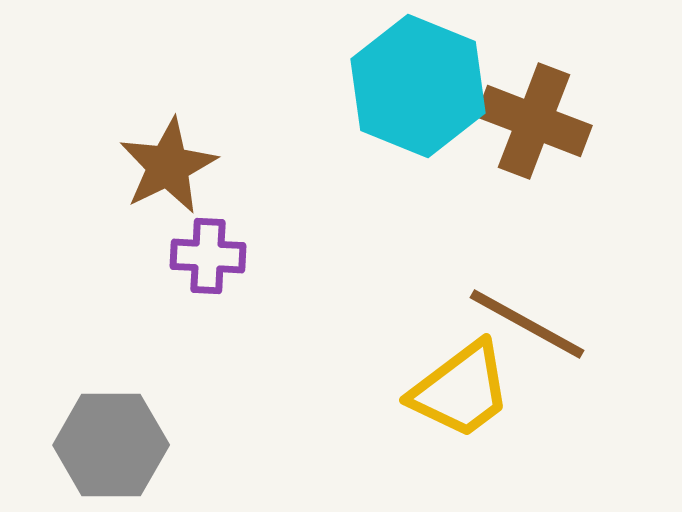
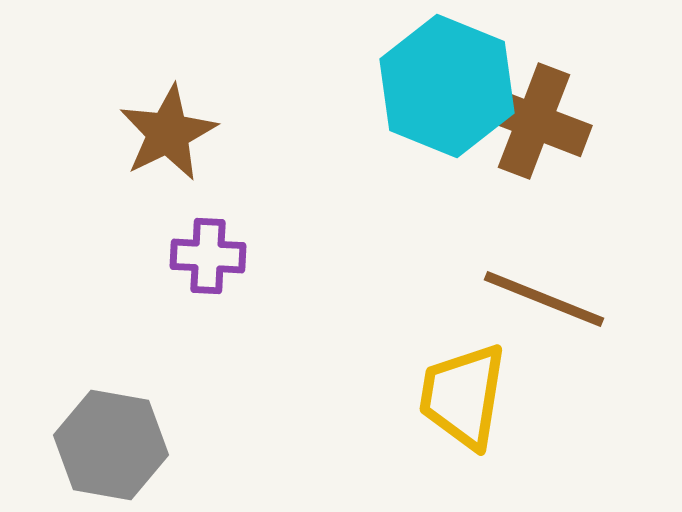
cyan hexagon: moved 29 px right
brown star: moved 33 px up
brown line: moved 17 px right, 25 px up; rotated 7 degrees counterclockwise
yellow trapezoid: moved 2 px right, 6 px down; rotated 136 degrees clockwise
gray hexagon: rotated 10 degrees clockwise
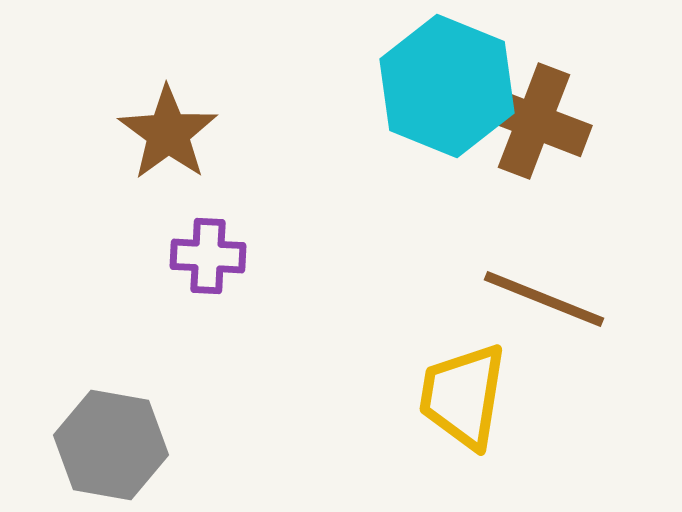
brown star: rotated 10 degrees counterclockwise
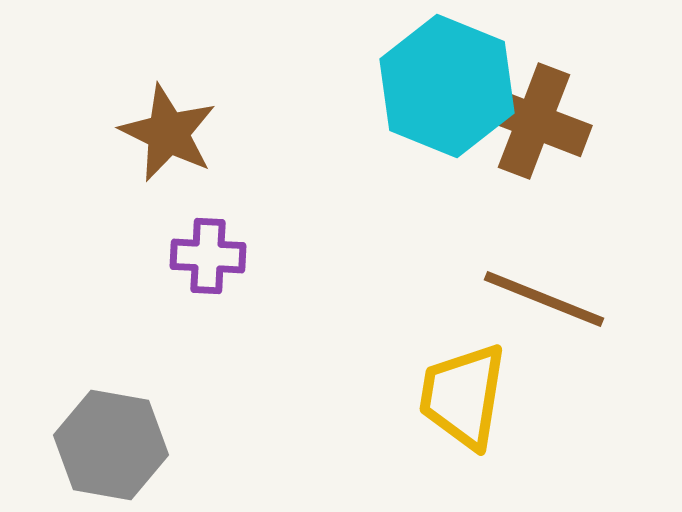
brown star: rotated 10 degrees counterclockwise
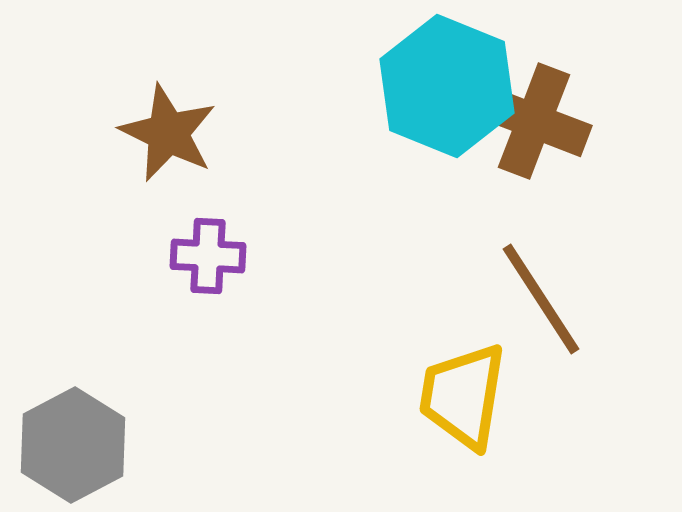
brown line: moved 3 px left; rotated 35 degrees clockwise
gray hexagon: moved 38 px left; rotated 22 degrees clockwise
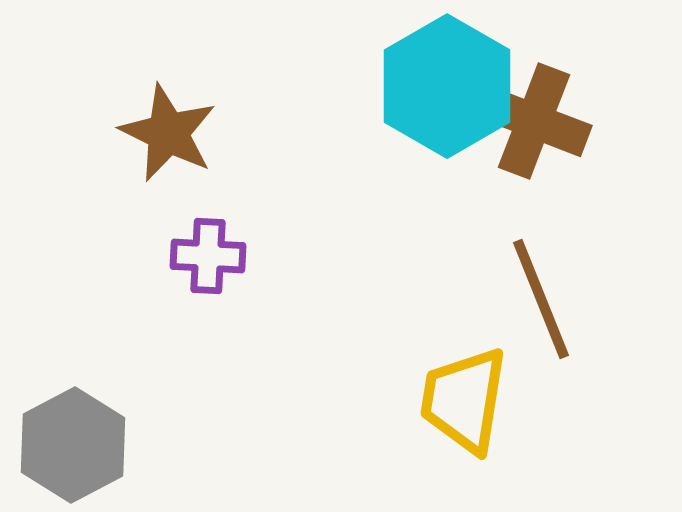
cyan hexagon: rotated 8 degrees clockwise
brown line: rotated 11 degrees clockwise
yellow trapezoid: moved 1 px right, 4 px down
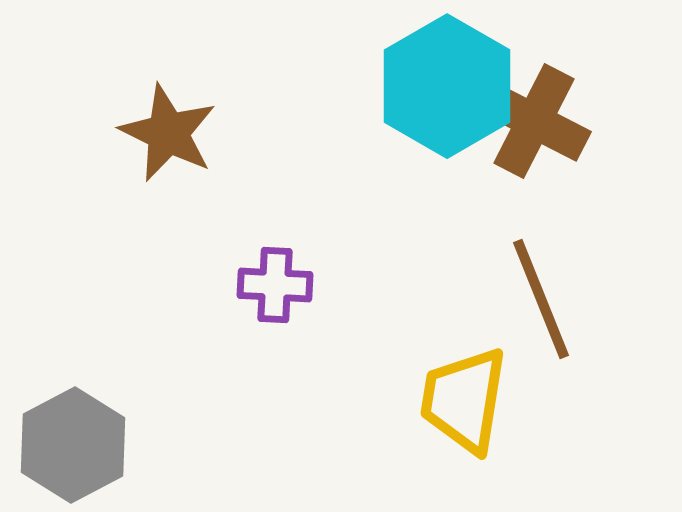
brown cross: rotated 6 degrees clockwise
purple cross: moved 67 px right, 29 px down
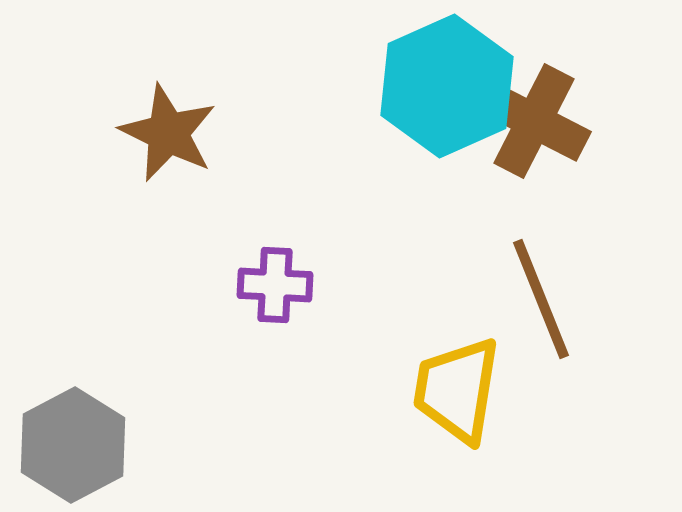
cyan hexagon: rotated 6 degrees clockwise
yellow trapezoid: moved 7 px left, 10 px up
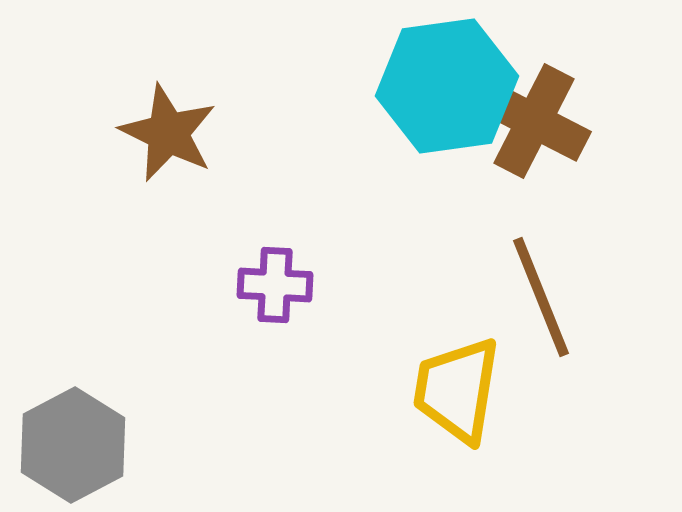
cyan hexagon: rotated 16 degrees clockwise
brown line: moved 2 px up
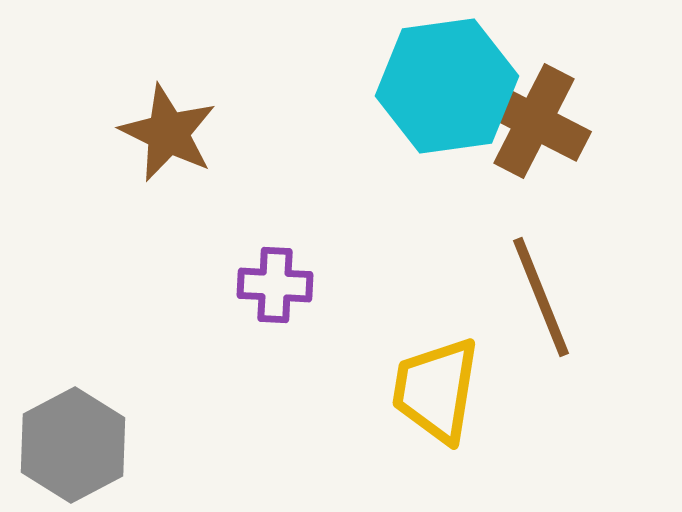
yellow trapezoid: moved 21 px left
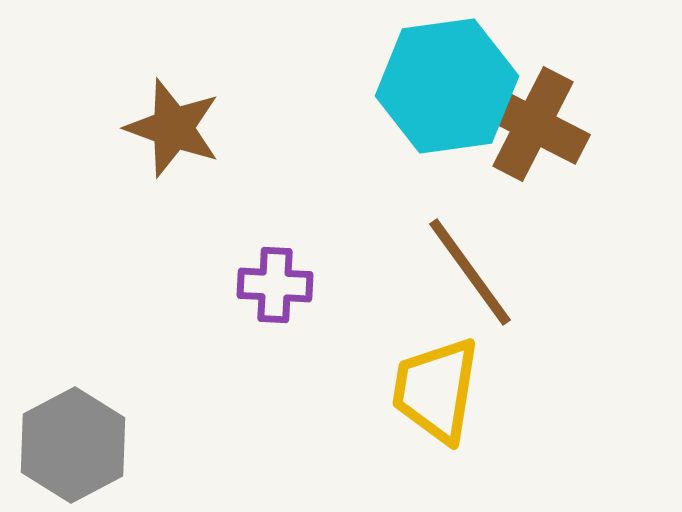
brown cross: moved 1 px left, 3 px down
brown star: moved 5 px right, 5 px up; rotated 6 degrees counterclockwise
brown line: moved 71 px left, 25 px up; rotated 14 degrees counterclockwise
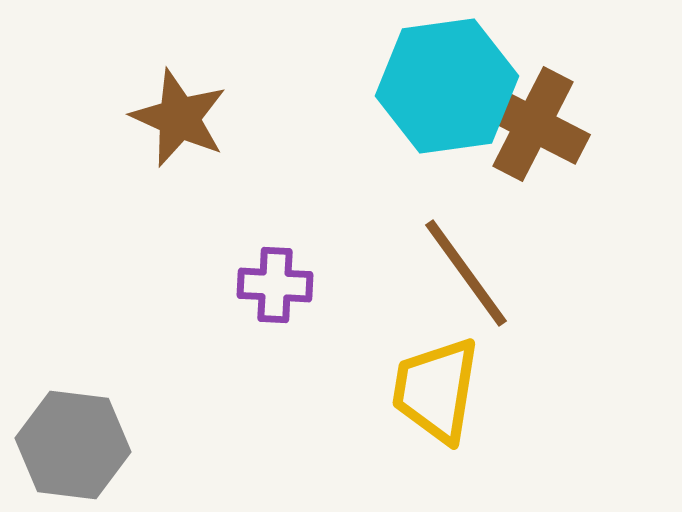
brown star: moved 6 px right, 10 px up; rotated 4 degrees clockwise
brown line: moved 4 px left, 1 px down
gray hexagon: rotated 25 degrees counterclockwise
